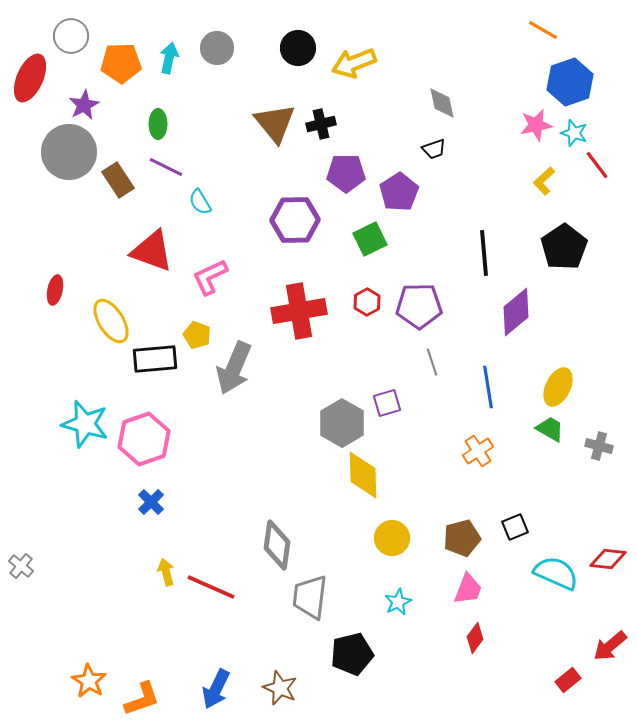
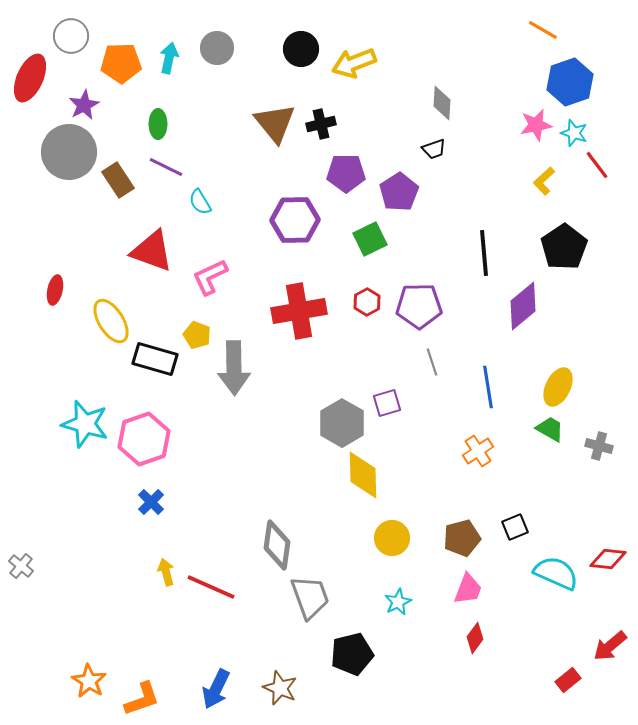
black circle at (298, 48): moved 3 px right, 1 px down
gray diamond at (442, 103): rotated 16 degrees clockwise
purple diamond at (516, 312): moved 7 px right, 6 px up
black rectangle at (155, 359): rotated 21 degrees clockwise
gray arrow at (234, 368): rotated 24 degrees counterclockwise
gray trapezoid at (310, 597): rotated 153 degrees clockwise
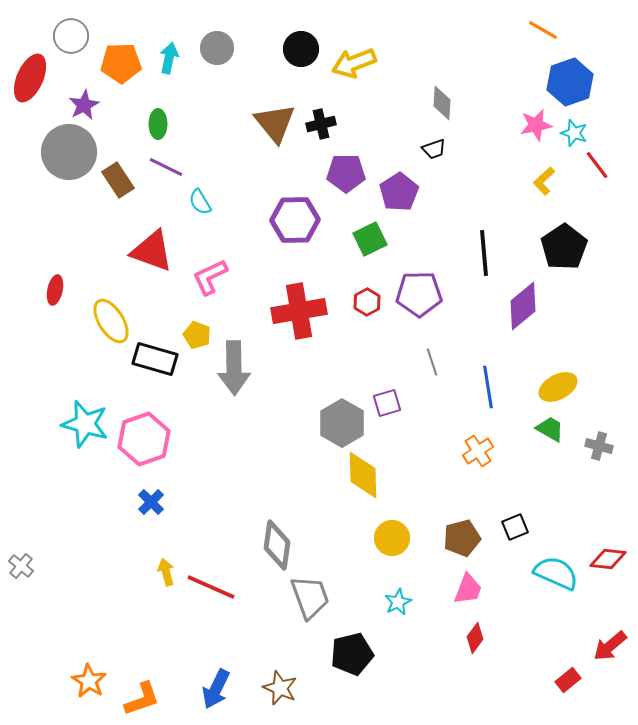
purple pentagon at (419, 306): moved 12 px up
yellow ellipse at (558, 387): rotated 36 degrees clockwise
